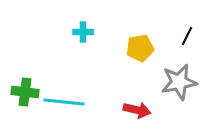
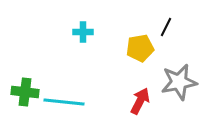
black line: moved 21 px left, 9 px up
red arrow: moved 3 px right, 9 px up; rotated 76 degrees counterclockwise
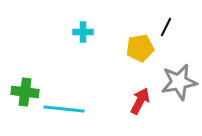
cyan line: moved 7 px down
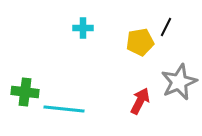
cyan cross: moved 4 px up
yellow pentagon: moved 6 px up
gray star: rotated 12 degrees counterclockwise
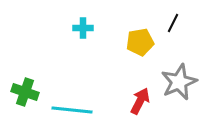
black line: moved 7 px right, 4 px up
green cross: rotated 12 degrees clockwise
cyan line: moved 8 px right, 1 px down
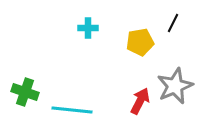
cyan cross: moved 5 px right
gray star: moved 4 px left, 4 px down
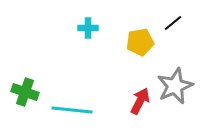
black line: rotated 24 degrees clockwise
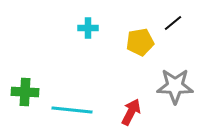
gray star: rotated 24 degrees clockwise
green cross: rotated 16 degrees counterclockwise
red arrow: moved 9 px left, 11 px down
